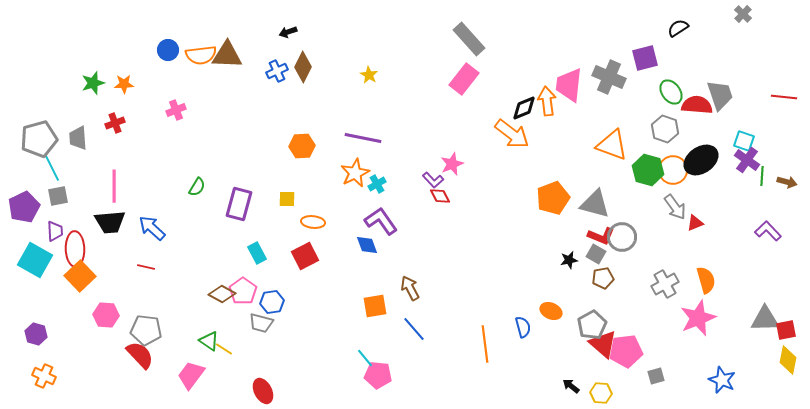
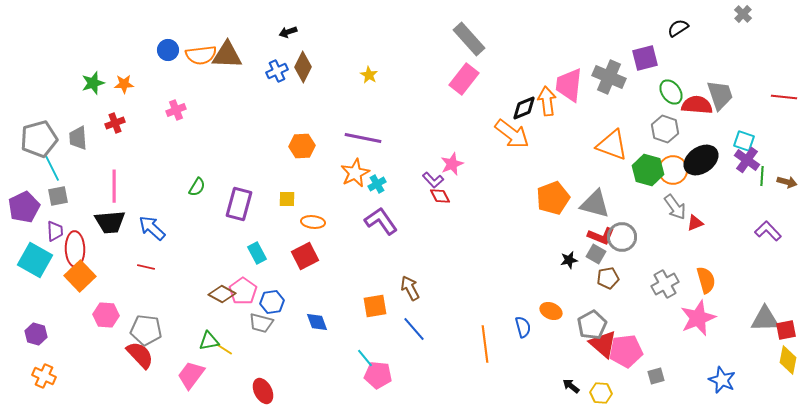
blue diamond at (367, 245): moved 50 px left, 77 px down
brown pentagon at (603, 278): moved 5 px right
green triangle at (209, 341): rotated 45 degrees counterclockwise
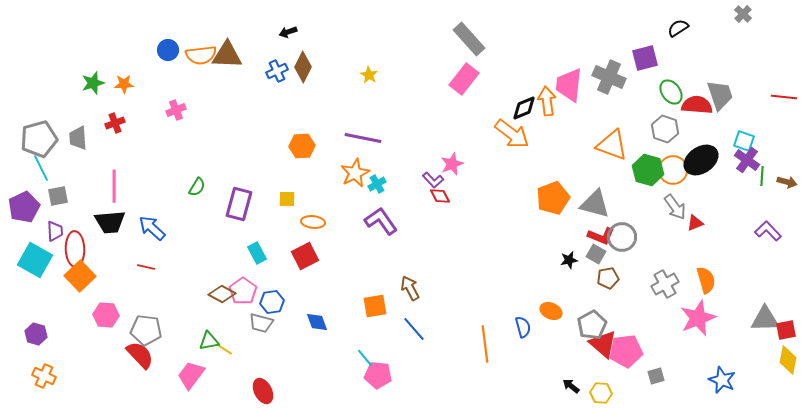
cyan line at (52, 168): moved 11 px left
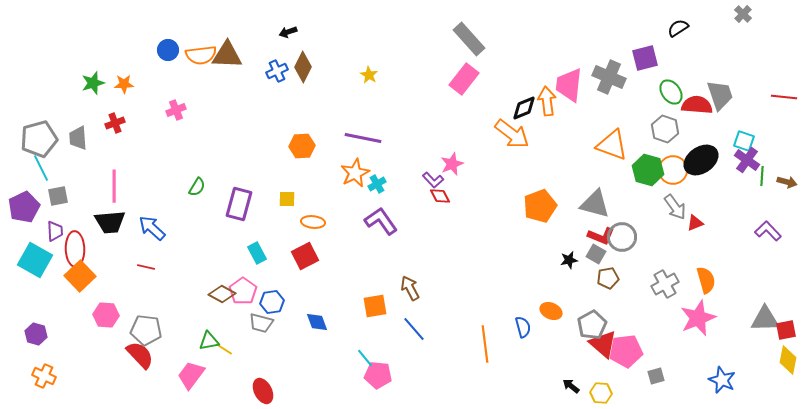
orange pentagon at (553, 198): moved 13 px left, 8 px down
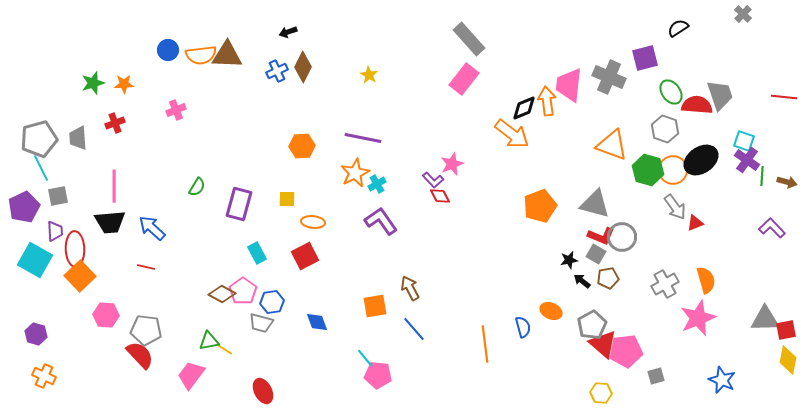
purple L-shape at (768, 231): moved 4 px right, 3 px up
black arrow at (571, 386): moved 11 px right, 105 px up
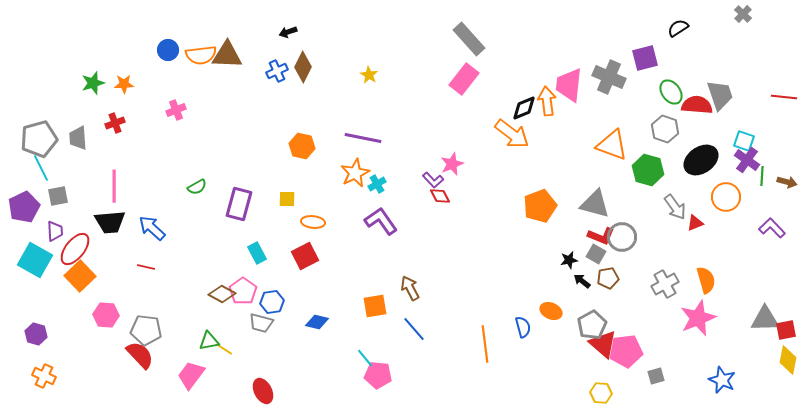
orange hexagon at (302, 146): rotated 15 degrees clockwise
orange circle at (673, 170): moved 53 px right, 27 px down
green semicircle at (197, 187): rotated 30 degrees clockwise
red ellipse at (75, 249): rotated 40 degrees clockwise
blue diamond at (317, 322): rotated 55 degrees counterclockwise
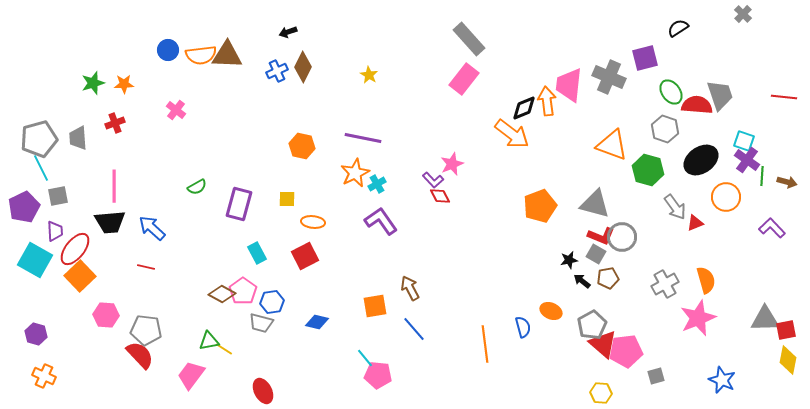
pink cross at (176, 110): rotated 30 degrees counterclockwise
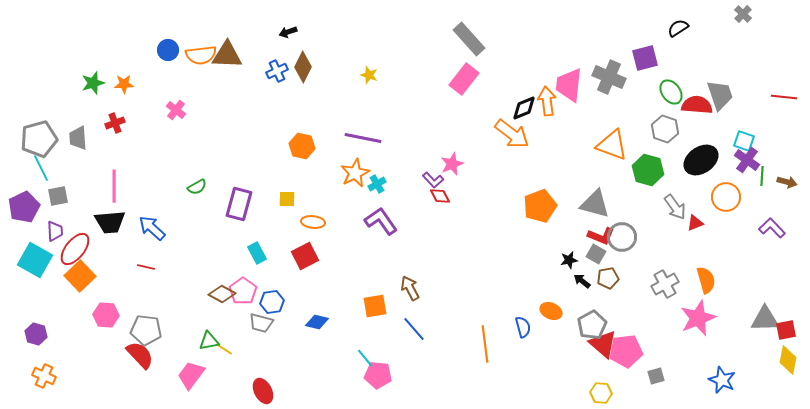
yellow star at (369, 75): rotated 12 degrees counterclockwise
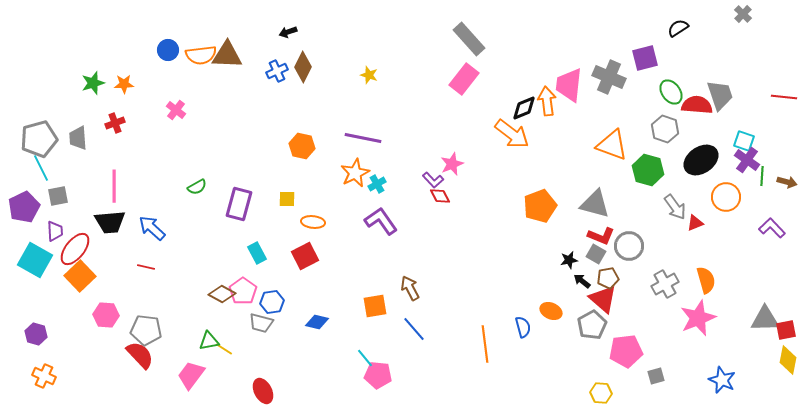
gray circle at (622, 237): moved 7 px right, 9 px down
red triangle at (603, 344): moved 45 px up
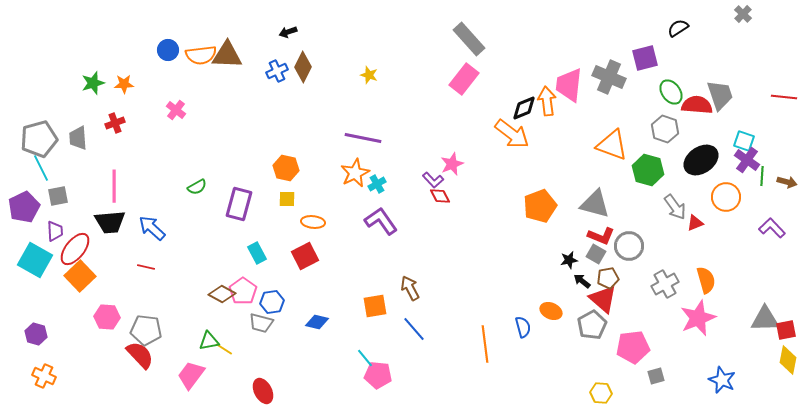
orange hexagon at (302, 146): moved 16 px left, 22 px down
pink hexagon at (106, 315): moved 1 px right, 2 px down
pink pentagon at (626, 351): moved 7 px right, 4 px up
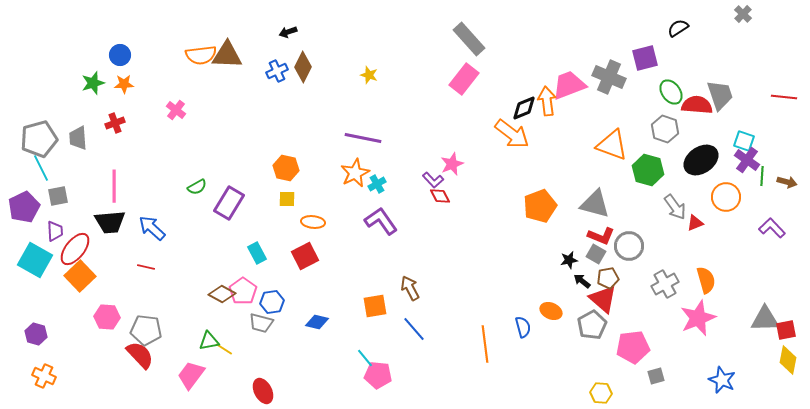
blue circle at (168, 50): moved 48 px left, 5 px down
pink trapezoid at (569, 85): rotated 63 degrees clockwise
purple rectangle at (239, 204): moved 10 px left, 1 px up; rotated 16 degrees clockwise
